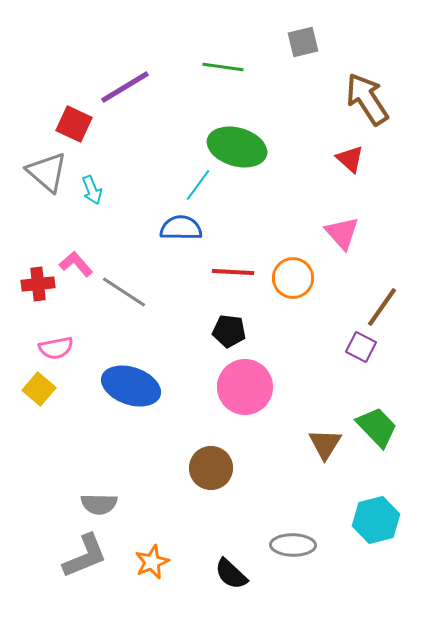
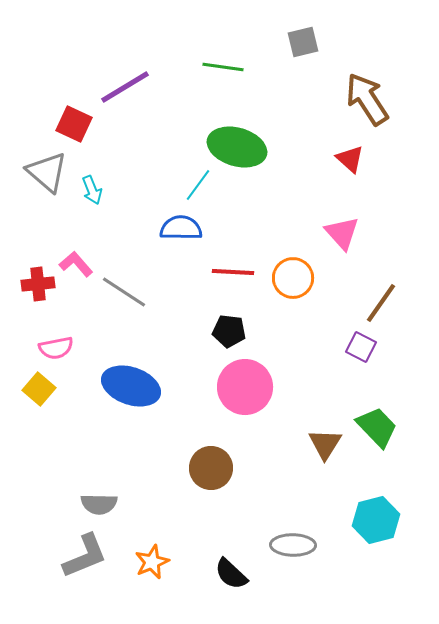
brown line: moved 1 px left, 4 px up
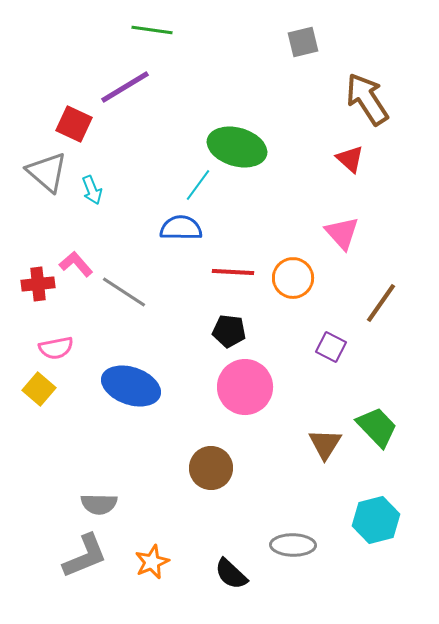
green line: moved 71 px left, 37 px up
purple square: moved 30 px left
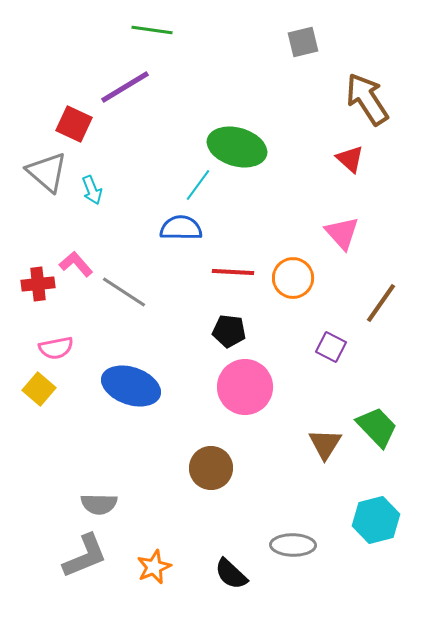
orange star: moved 2 px right, 5 px down
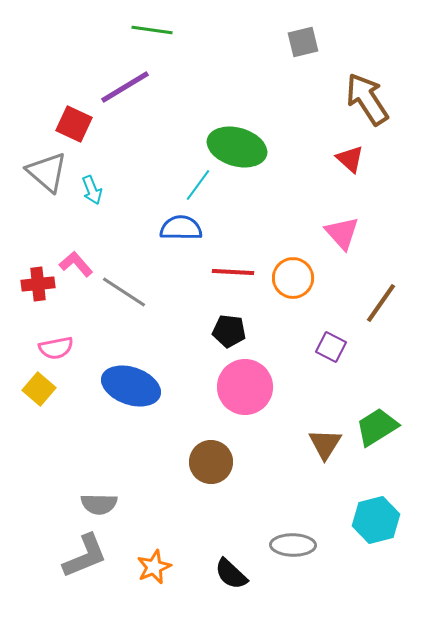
green trapezoid: rotated 78 degrees counterclockwise
brown circle: moved 6 px up
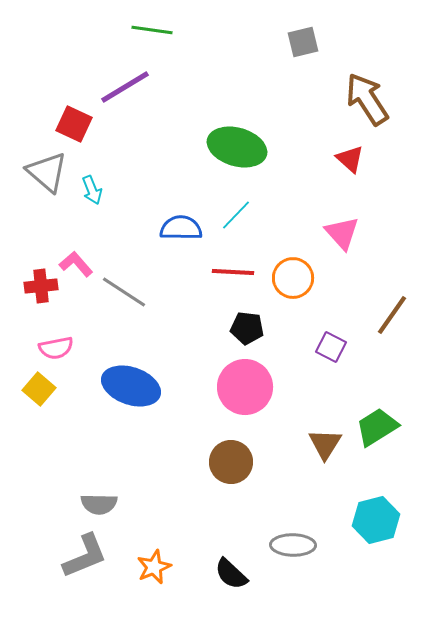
cyan line: moved 38 px right, 30 px down; rotated 8 degrees clockwise
red cross: moved 3 px right, 2 px down
brown line: moved 11 px right, 12 px down
black pentagon: moved 18 px right, 3 px up
brown circle: moved 20 px right
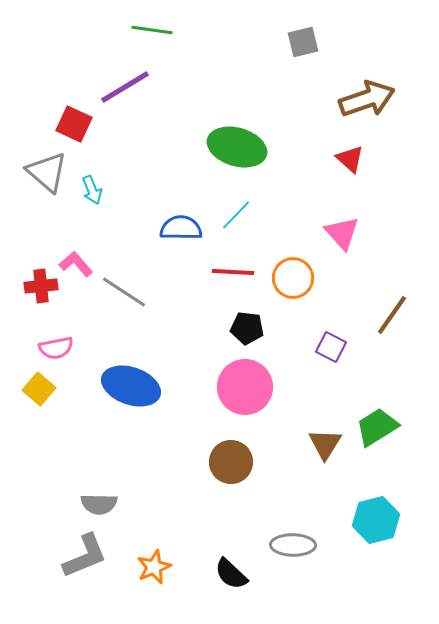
brown arrow: rotated 104 degrees clockwise
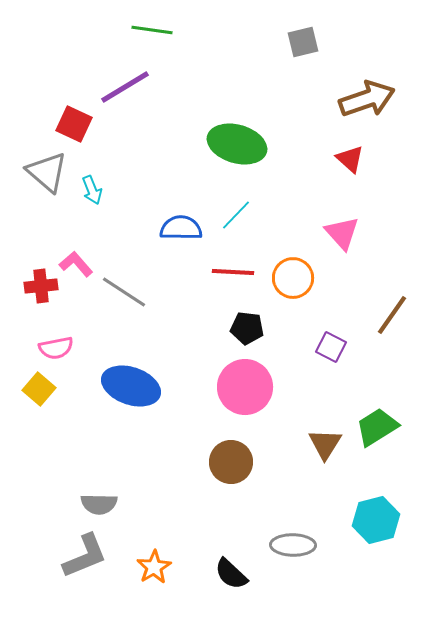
green ellipse: moved 3 px up
orange star: rotated 8 degrees counterclockwise
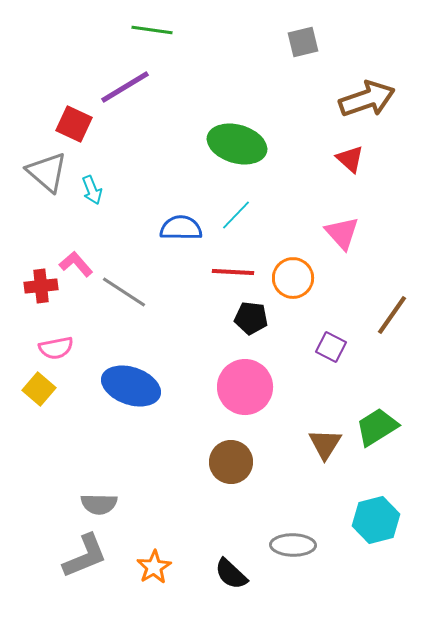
black pentagon: moved 4 px right, 10 px up
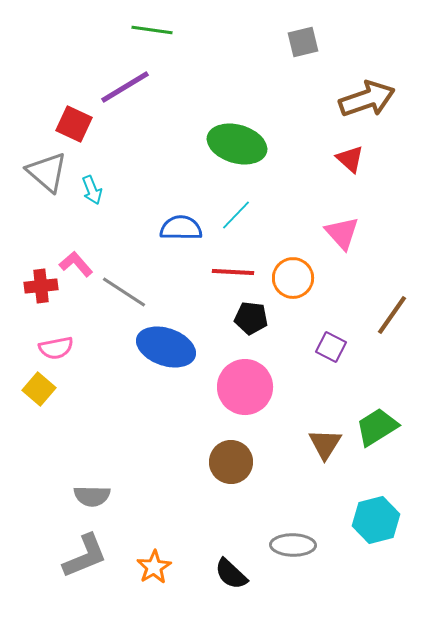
blue ellipse: moved 35 px right, 39 px up
gray semicircle: moved 7 px left, 8 px up
